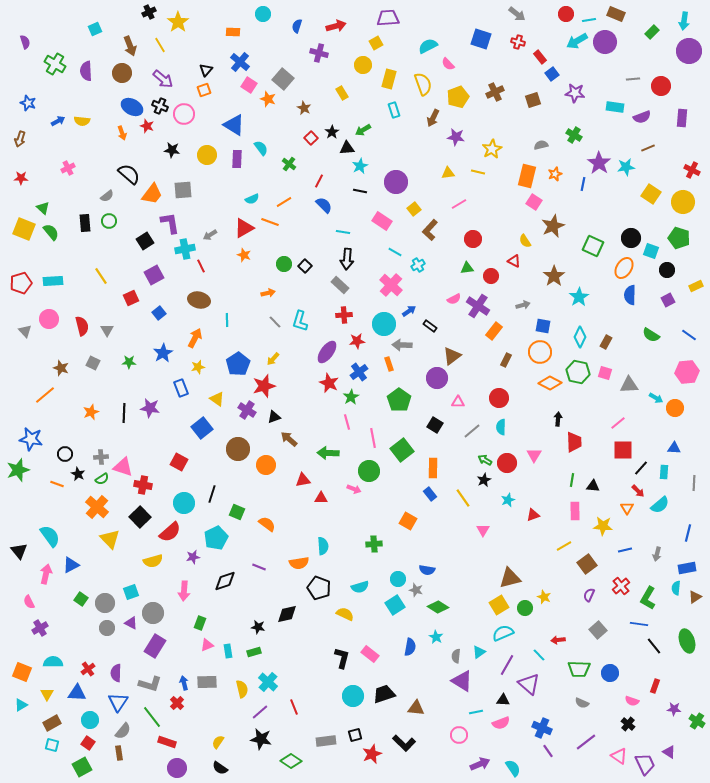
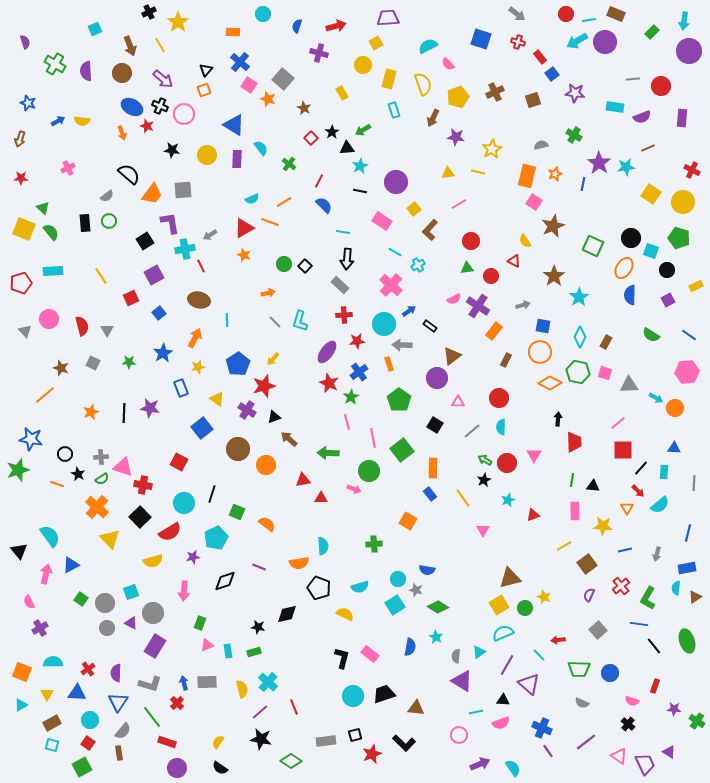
red circle at (473, 239): moved 2 px left, 2 px down
cyan rectangle at (53, 281): moved 10 px up
red semicircle at (170, 532): rotated 10 degrees clockwise
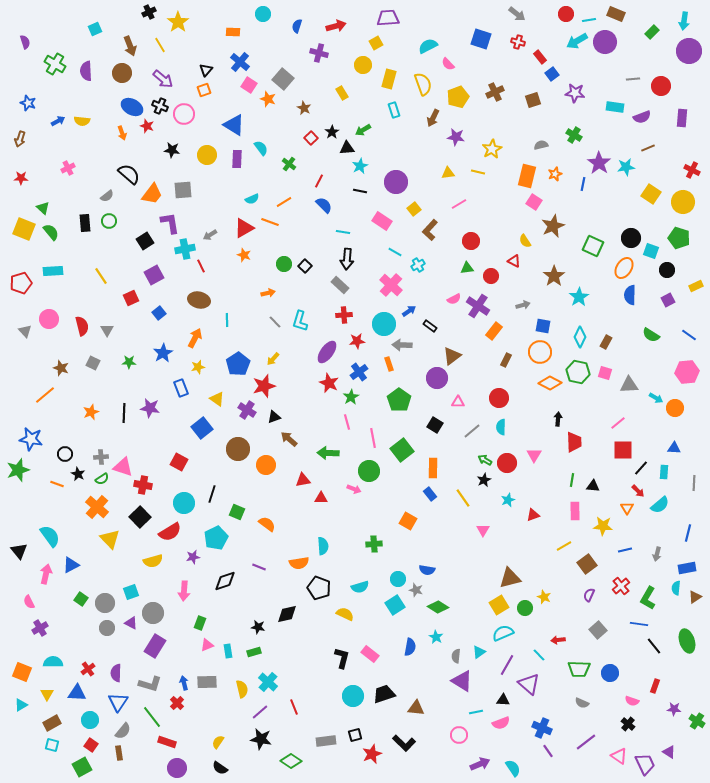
red square at (88, 743): moved 3 px right, 2 px down
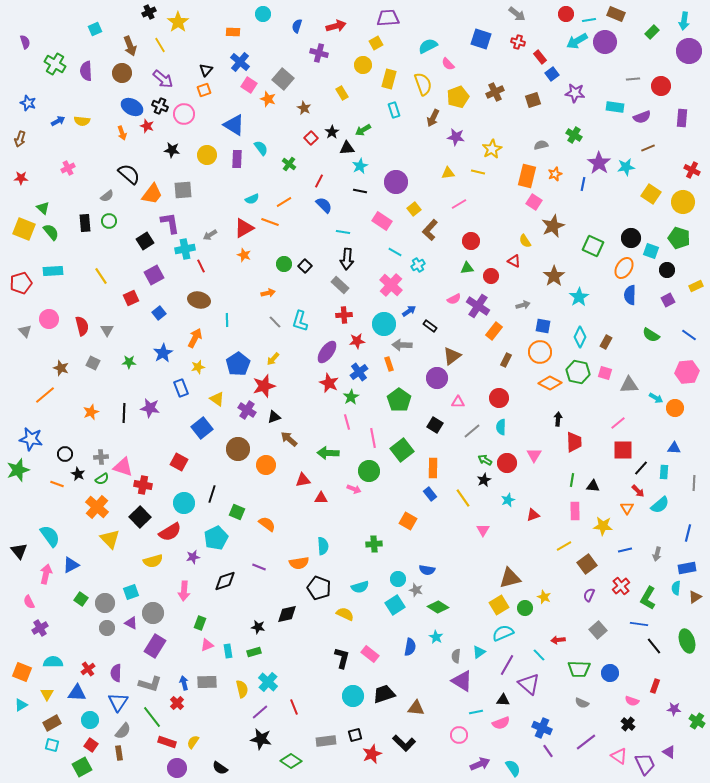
yellow semicircle at (218, 742): moved 25 px left
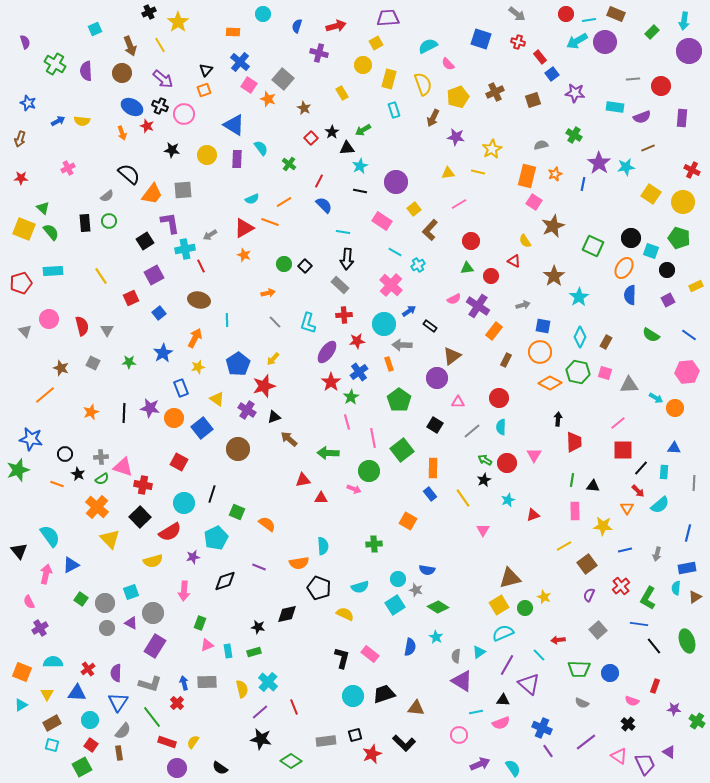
cyan L-shape at (300, 321): moved 8 px right, 2 px down
red star at (329, 383): moved 2 px right, 1 px up; rotated 12 degrees clockwise
orange circle at (266, 465): moved 92 px left, 47 px up
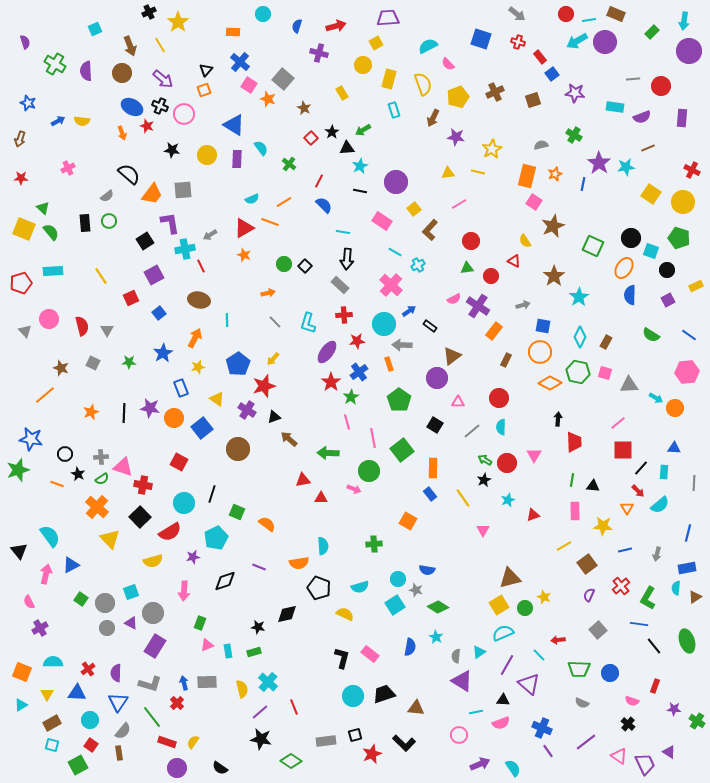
green square at (82, 767): moved 4 px left, 2 px up
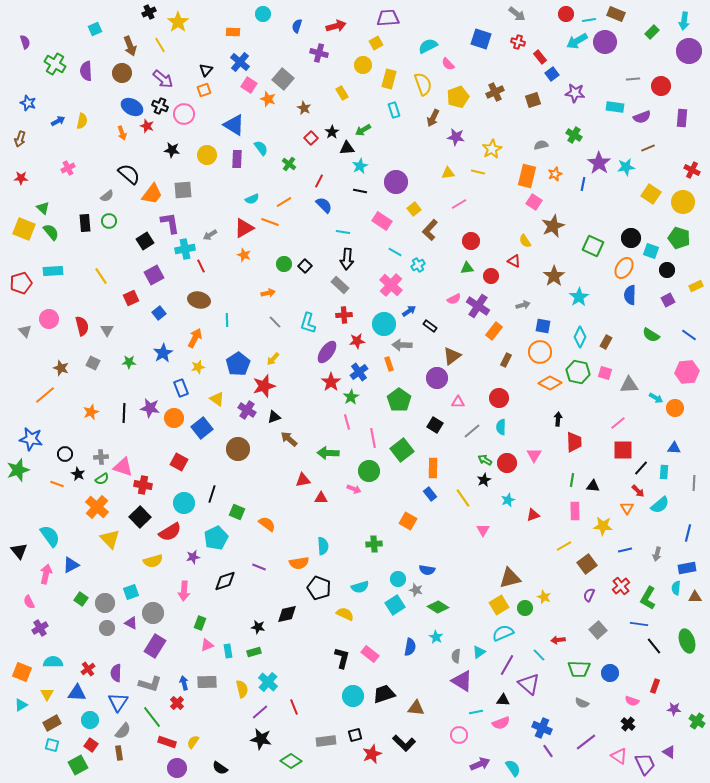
yellow semicircle at (82, 121): rotated 84 degrees counterclockwise
brown triangle at (695, 597): rotated 32 degrees clockwise
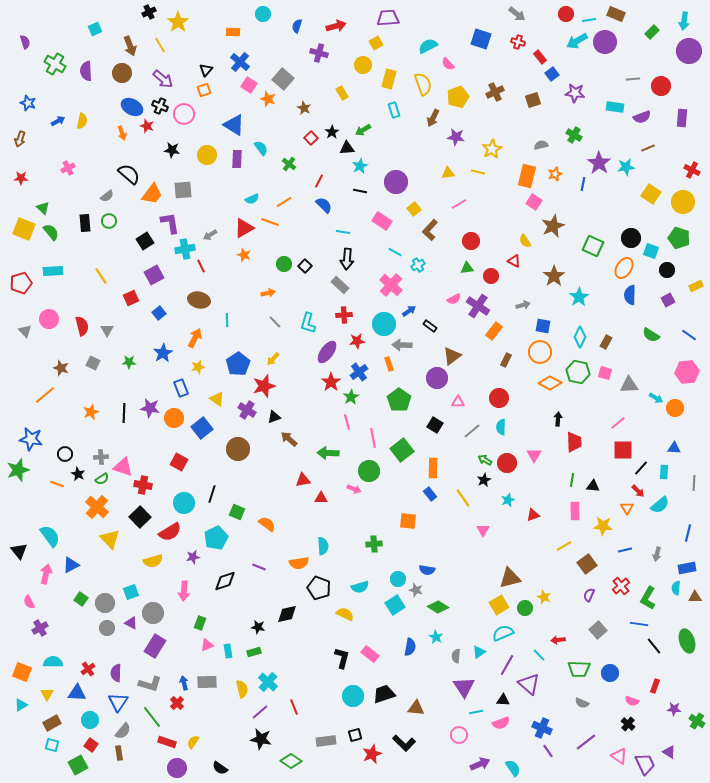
orange square at (408, 521): rotated 24 degrees counterclockwise
purple triangle at (462, 681): moved 2 px right, 6 px down; rotated 25 degrees clockwise
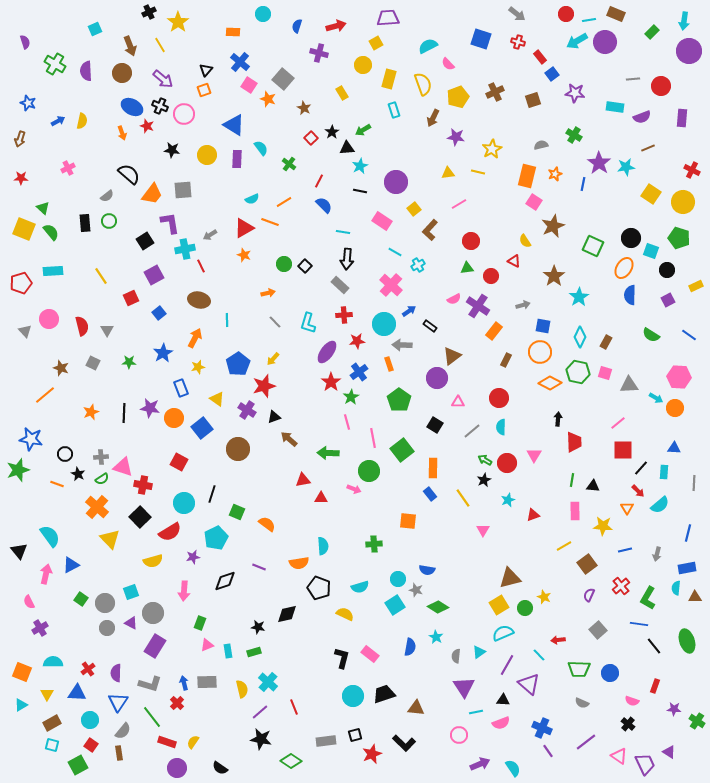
pink hexagon at (687, 372): moved 8 px left, 5 px down; rotated 10 degrees clockwise
